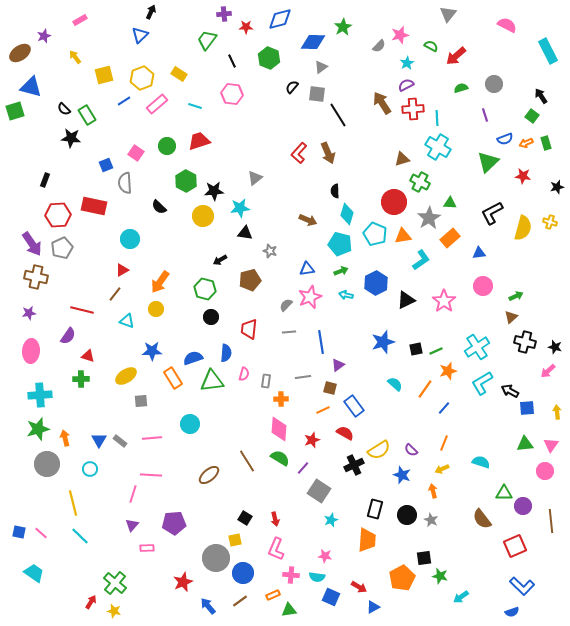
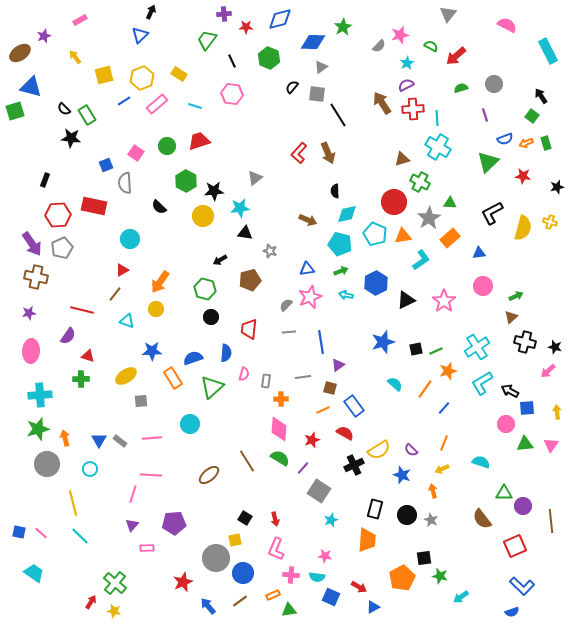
cyan diamond at (347, 214): rotated 60 degrees clockwise
green triangle at (212, 381): moved 6 px down; rotated 35 degrees counterclockwise
pink circle at (545, 471): moved 39 px left, 47 px up
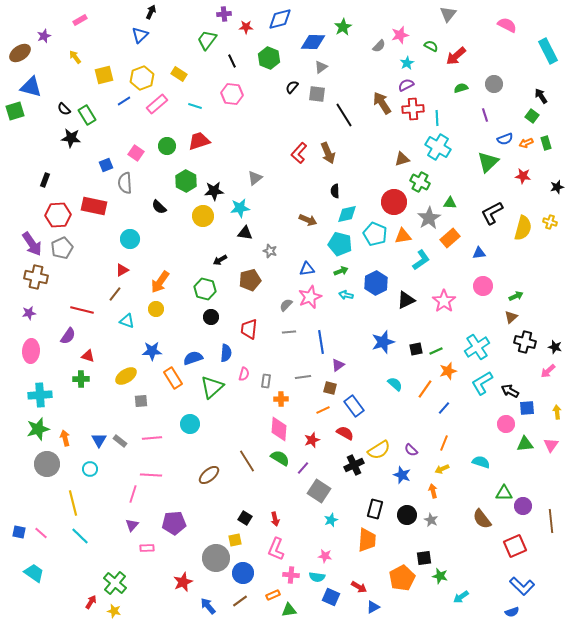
black line at (338, 115): moved 6 px right
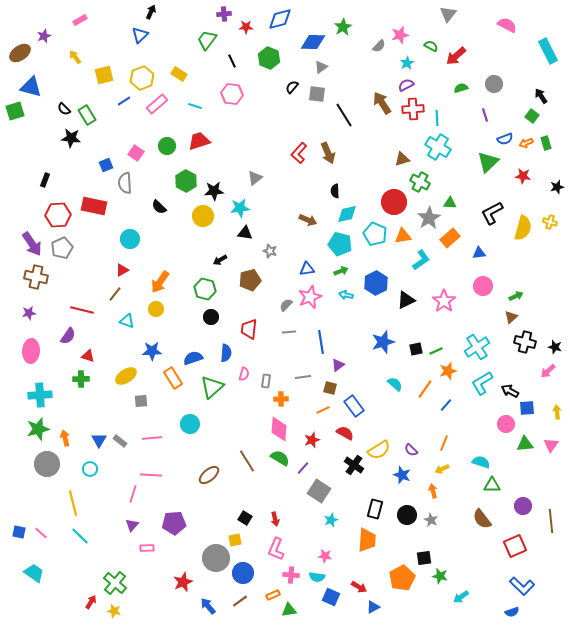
blue line at (444, 408): moved 2 px right, 3 px up
black cross at (354, 465): rotated 30 degrees counterclockwise
green triangle at (504, 493): moved 12 px left, 8 px up
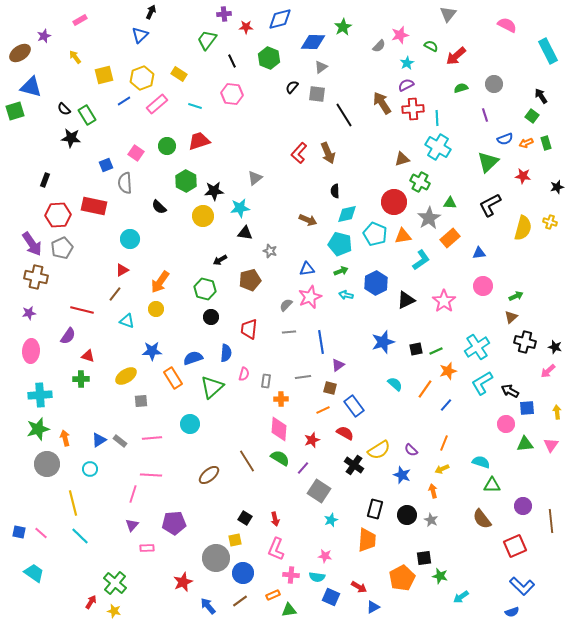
black L-shape at (492, 213): moved 2 px left, 8 px up
blue triangle at (99, 440): rotated 28 degrees clockwise
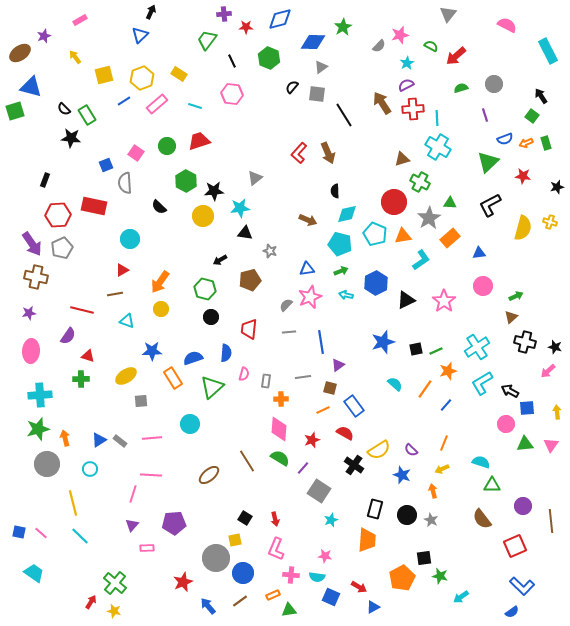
brown line at (115, 294): rotated 42 degrees clockwise
yellow circle at (156, 309): moved 5 px right
blue semicircle at (512, 612): rotated 16 degrees counterclockwise
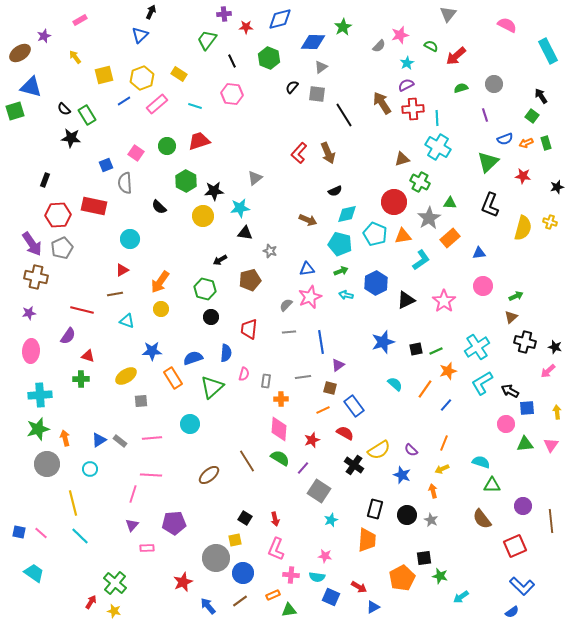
black semicircle at (335, 191): rotated 112 degrees counterclockwise
black L-shape at (490, 205): rotated 40 degrees counterclockwise
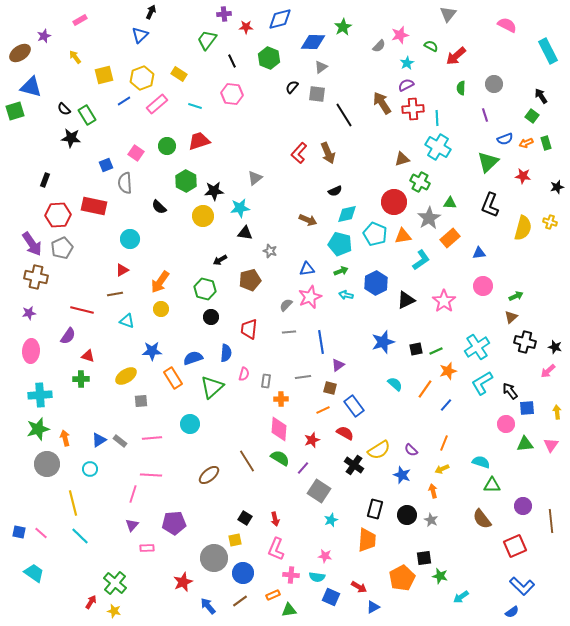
green semicircle at (461, 88): rotated 72 degrees counterclockwise
black arrow at (510, 391): rotated 24 degrees clockwise
gray circle at (216, 558): moved 2 px left
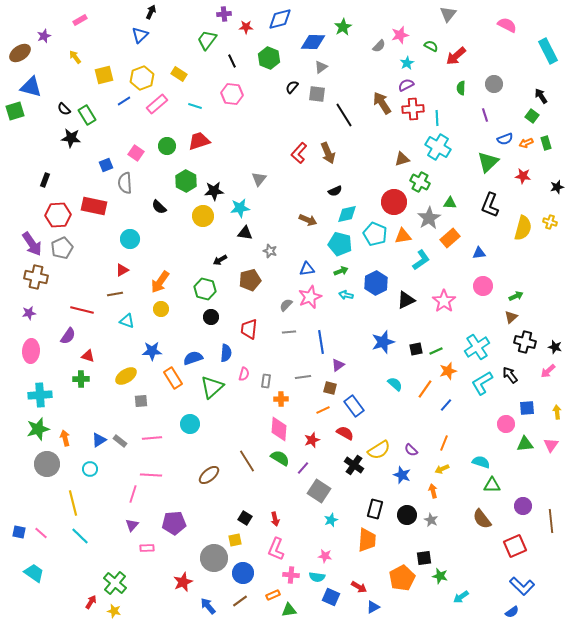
gray triangle at (255, 178): moved 4 px right, 1 px down; rotated 14 degrees counterclockwise
black arrow at (510, 391): moved 16 px up
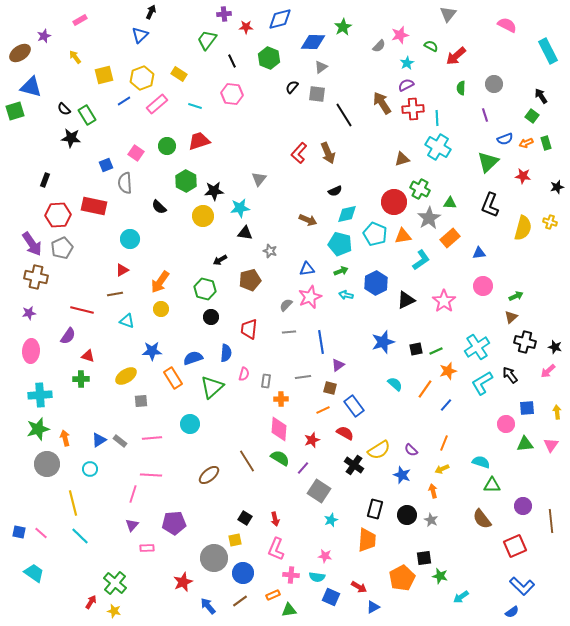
green cross at (420, 182): moved 7 px down
